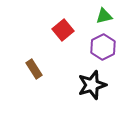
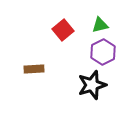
green triangle: moved 4 px left, 9 px down
purple hexagon: moved 5 px down
brown rectangle: rotated 60 degrees counterclockwise
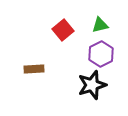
purple hexagon: moved 2 px left, 2 px down
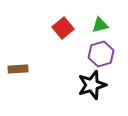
red square: moved 2 px up
purple hexagon: rotated 10 degrees clockwise
brown rectangle: moved 16 px left
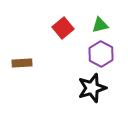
purple hexagon: rotated 15 degrees counterclockwise
brown rectangle: moved 4 px right, 6 px up
black star: moved 3 px down
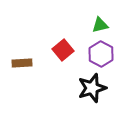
red square: moved 22 px down
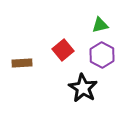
purple hexagon: moved 1 px right, 1 px down
black star: moved 9 px left; rotated 24 degrees counterclockwise
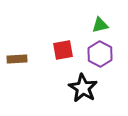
red square: rotated 30 degrees clockwise
purple hexagon: moved 2 px left, 1 px up
brown rectangle: moved 5 px left, 4 px up
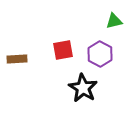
green triangle: moved 14 px right, 4 px up
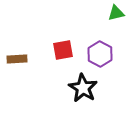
green triangle: moved 2 px right, 8 px up
